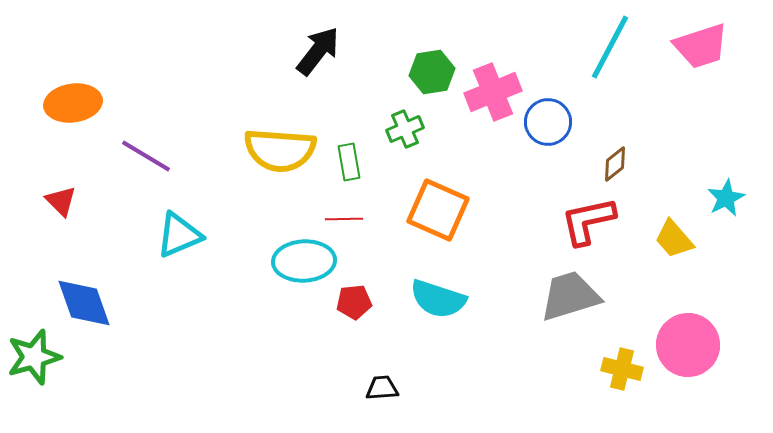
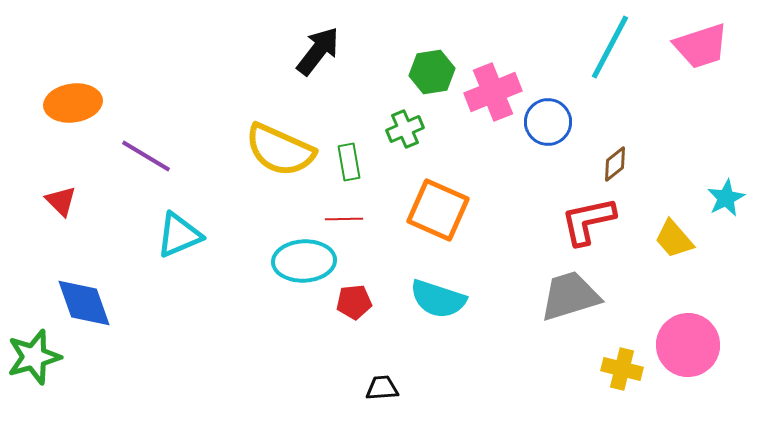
yellow semicircle: rotated 20 degrees clockwise
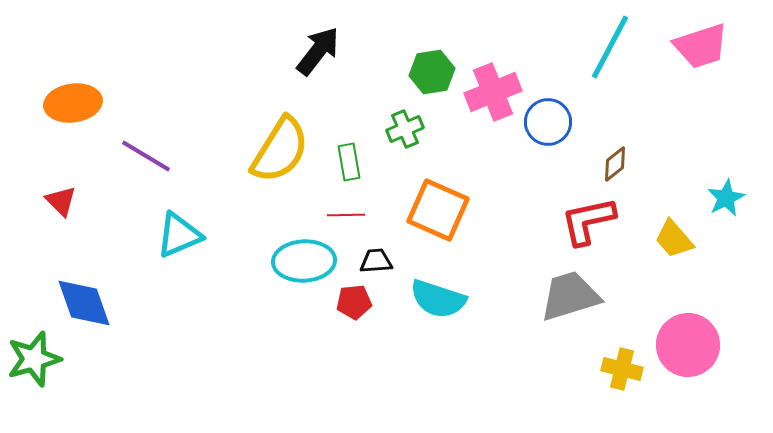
yellow semicircle: rotated 82 degrees counterclockwise
red line: moved 2 px right, 4 px up
green star: moved 2 px down
black trapezoid: moved 6 px left, 127 px up
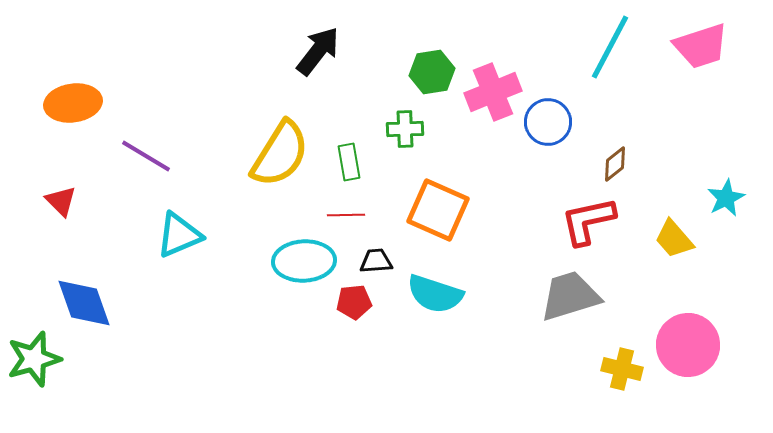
green cross: rotated 21 degrees clockwise
yellow semicircle: moved 4 px down
cyan semicircle: moved 3 px left, 5 px up
